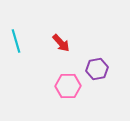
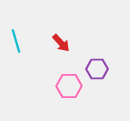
purple hexagon: rotated 10 degrees clockwise
pink hexagon: moved 1 px right
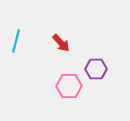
cyan line: rotated 30 degrees clockwise
purple hexagon: moved 1 px left
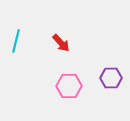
purple hexagon: moved 15 px right, 9 px down
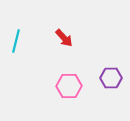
red arrow: moved 3 px right, 5 px up
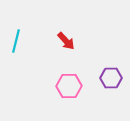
red arrow: moved 2 px right, 3 px down
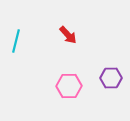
red arrow: moved 2 px right, 6 px up
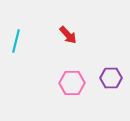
pink hexagon: moved 3 px right, 3 px up
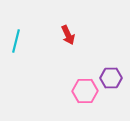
red arrow: rotated 18 degrees clockwise
pink hexagon: moved 13 px right, 8 px down
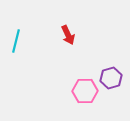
purple hexagon: rotated 15 degrees counterclockwise
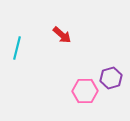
red arrow: moved 6 px left; rotated 24 degrees counterclockwise
cyan line: moved 1 px right, 7 px down
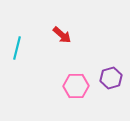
pink hexagon: moved 9 px left, 5 px up
